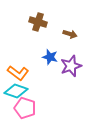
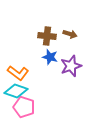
brown cross: moved 9 px right, 14 px down; rotated 12 degrees counterclockwise
pink pentagon: moved 1 px left, 1 px up
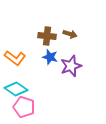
orange L-shape: moved 3 px left, 15 px up
cyan diamond: moved 2 px up; rotated 15 degrees clockwise
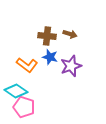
orange L-shape: moved 12 px right, 7 px down
cyan diamond: moved 2 px down
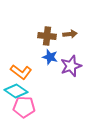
brown arrow: rotated 24 degrees counterclockwise
orange L-shape: moved 6 px left, 7 px down
pink pentagon: rotated 15 degrees counterclockwise
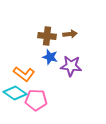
purple star: rotated 25 degrees clockwise
orange L-shape: moved 3 px right, 2 px down
cyan diamond: moved 1 px left, 2 px down
pink pentagon: moved 12 px right, 7 px up
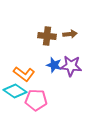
blue star: moved 4 px right, 8 px down
cyan diamond: moved 2 px up
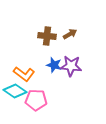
brown arrow: rotated 24 degrees counterclockwise
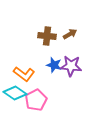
cyan diamond: moved 2 px down
pink pentagon: rotated 30 degrees counterclockwise
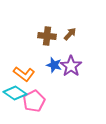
brown arrow: rotated 16 degrees counterclockwise
purple star: rotated 30 degrees clockwise
pink pentagon: moved 2 px left, 1 px down
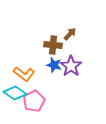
brown cross: moved 6 px right, 9 px down
